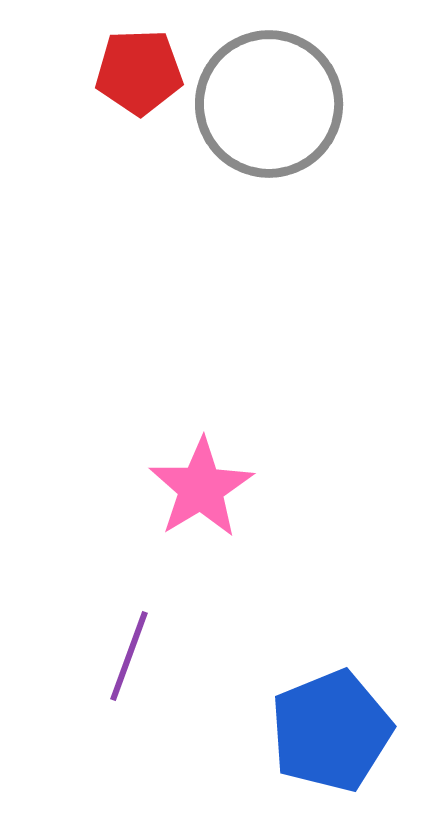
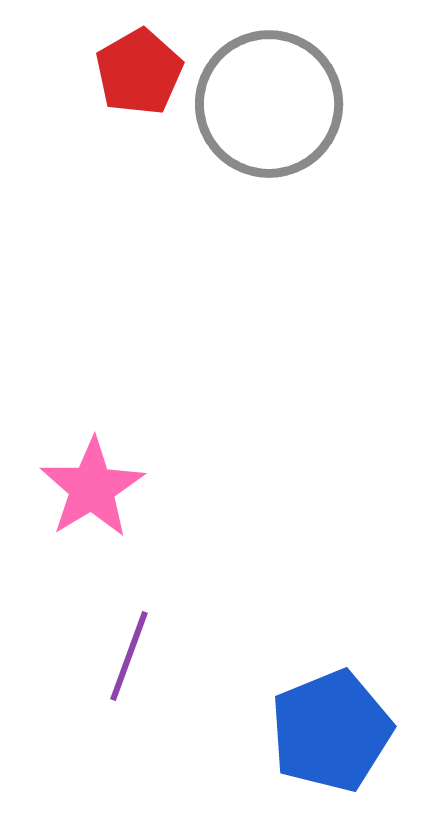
red pentagon: rotated 28 degrees counterclockwise
pink star: moved 109 px left
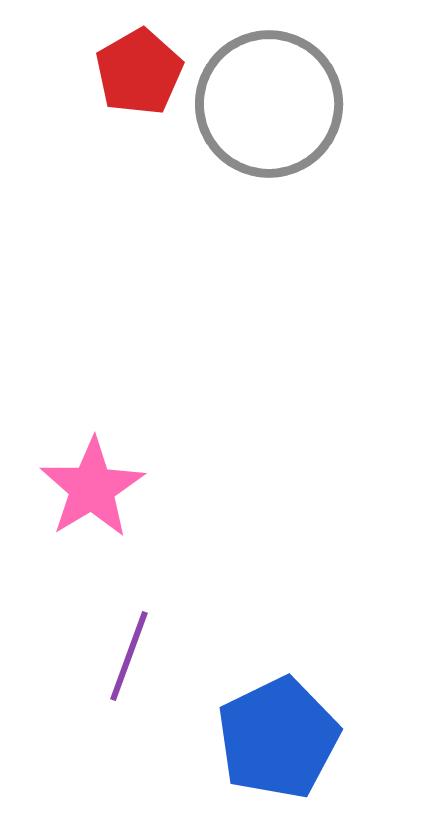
blue pentagon: moved 53 px left, 7 px down; rotated 4 degrees counterclockwise
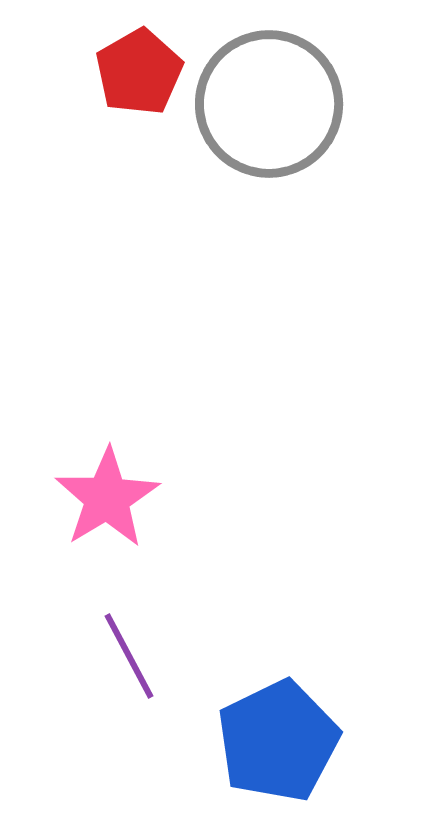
pink star: moved 15 px right, 10 px down
purple line: rotated 48 degrees counterclockwise
blue pentagon: moved 3 px down
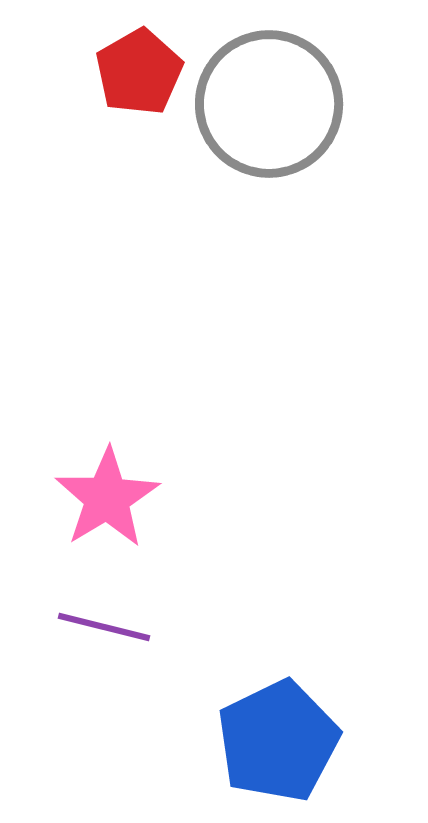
purple line: moved 25 px left, 29 px up; rotated 48 degrees counterclockwise
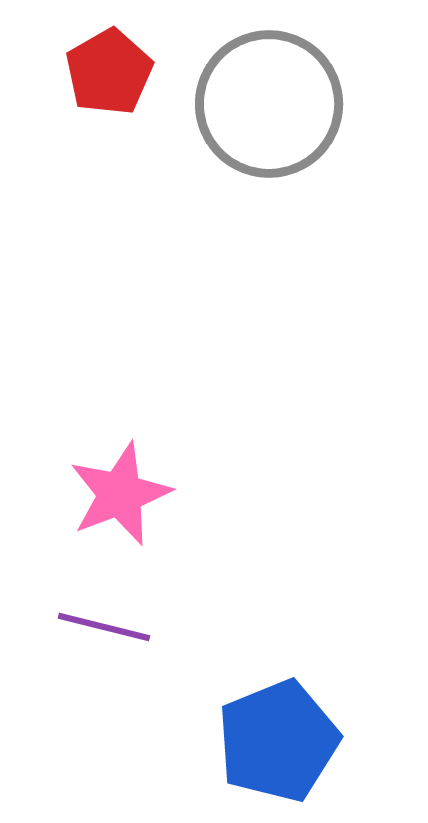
red pentagon: moved 30 px left
pink star: moved 13 px right, 4 px up; rotated 10 degrees clockwise
blue pentagon: rotated 4 degrees clockwise
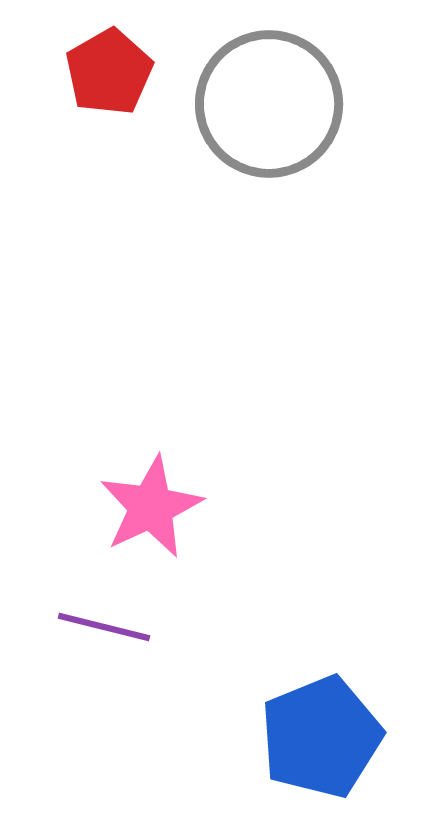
pink star: moved 31 px right, 13 px down; rotated 4 degrees counterclockwise
blue pentagon: moved 43 px right, 4 px up
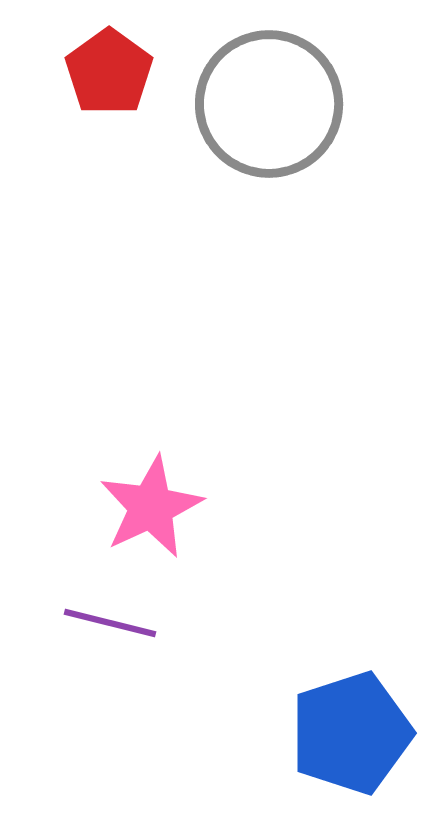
red pentagon: rotated 6 degrees counterclockwise
purple line: moved 6 px right, 4 px up
blue pentagon: moved 30 px right, 4 px up; rotated 4 degrees clockwise
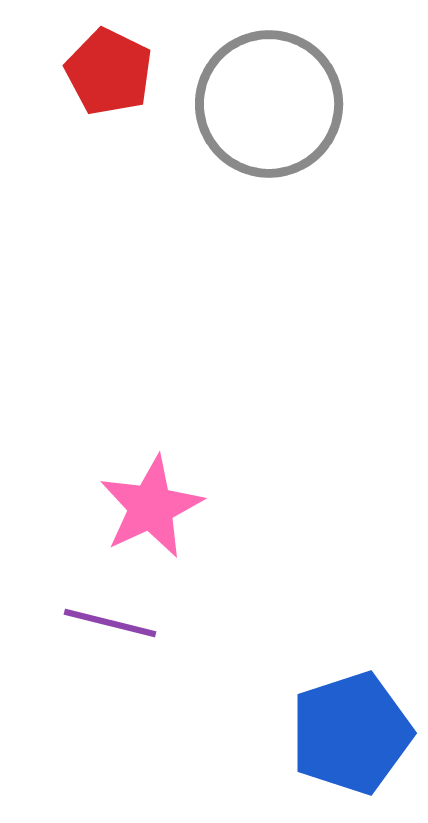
red pentagon: rotated 10 degrees counterclockwise
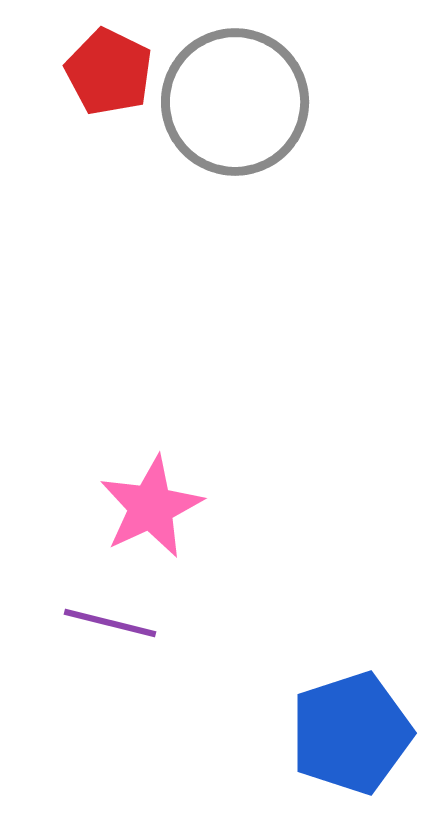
gray circle: moved 34 px left, 2 px up
